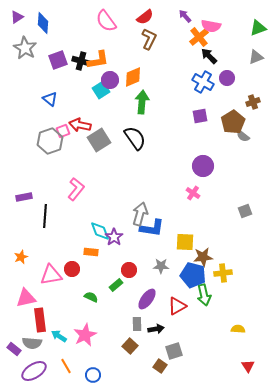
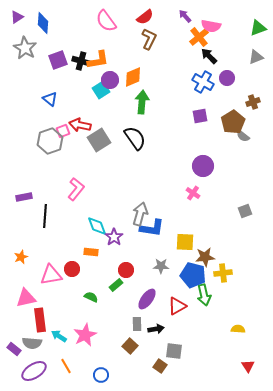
cyan diamond at (100, 231): moved 3 px left, 5 px up
brown star at (203, 257): moved 2 px right
red circle at (129, 270): moved 3 px left
gray square at (174, 351): rotated 24 degrees clockwise
blue circle at (93, 375): moved 8 px right
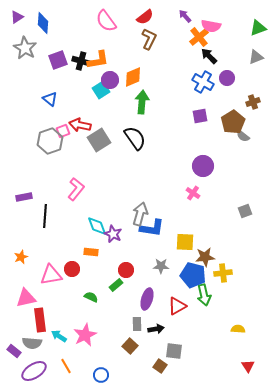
purple star at (114, 237): moved 1 px left, 3 px up; rotated 12 degrees counterclockwise
purple ellipse at (147, 299): rotated 20 degrees counterclockwise
purple rectangle at (14, 349): moved 2 px down
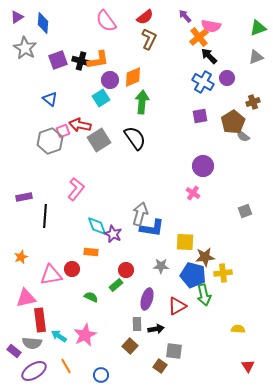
cyan square at (101, 90): moved 8 px down
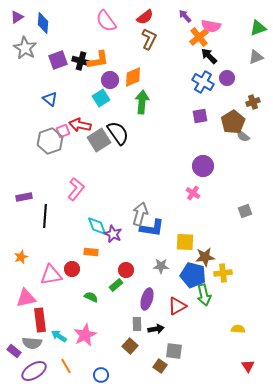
black semicircle at (135, 138): moved 17 px left, 5 px up
